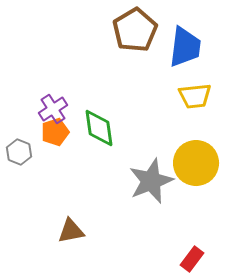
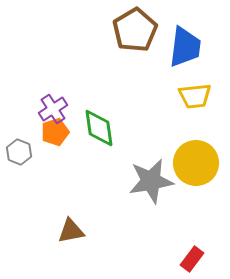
gray star: rotated 12 degrees clockwise
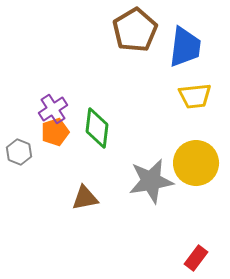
green diamond: moved 2 px left; rotated 15 degrees clockwise
brown triangle: moved 14 px right, 33 px up
red rectangle: moved 4 px right, 1 px up
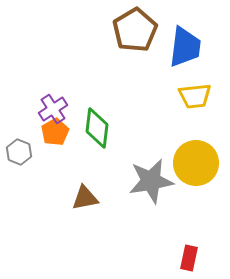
orange pentagon: rotated 12 degrees counterclockwise
red rectangle: moved 7 px left; rotated 25 degrees counterclockwise
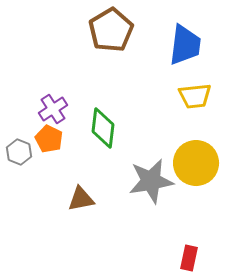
brown pentagon: moved 24 px left
blue trapezoid: moved 2 px up
green diamond: moved 6 px right
orange pentagon: moved 6 px left, 7 px down; rotated 16 degrees counterclockwise
brown triangle: moved 4 px left, 1 px down
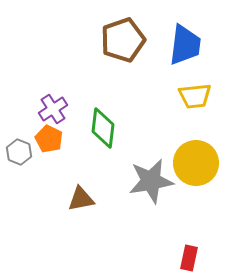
brown pentagon: moved 12 px right, 10 px down; rotated 12 degrees clockwise
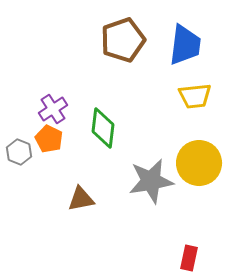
yellow circle: moved 3 px right
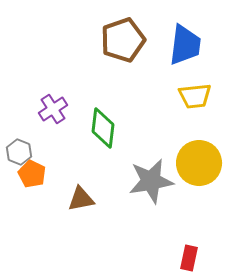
orange pentagon: moved 17 px left, 35 px down
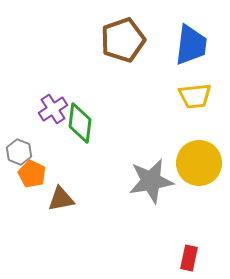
blue trapezoid: moved 6 px right
green diamond: moved 23 px left, 5 px up
brown triangle: moved 20 px left
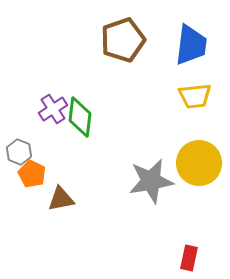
green diamond: moved 6 px up
